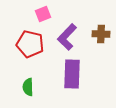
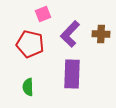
purple L-shape: moved 3 px right, 3 px up
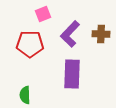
red pentagon: rotated 12 degrees counterclockwise
green semicircle: moved 3 px left, 8 px down
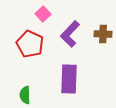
pink square: rotated 21 degrees counterclockwise
brown cross: moved 2 px right
red pentagon: rotated 24 degrees clockwise
purple rectangle: moved 3 px left, 5 px down
